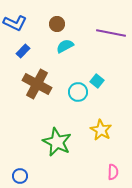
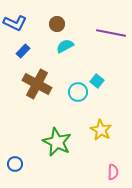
blue circle: moved 5 px left, 12 px up
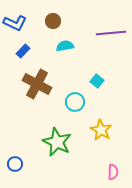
brown circle: moved 4 px left, 3 px up
purple line: rotated 16 degrees counterclockwise
cyan semicircle: rotated 18 degrees clockwise
cyan circle: moved 3 px left, 10 px down
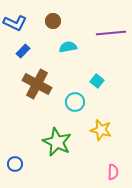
cyan semicircle: moved 3 px right, 1 px down
yellow star: rotated 15 degrees counterclockwise
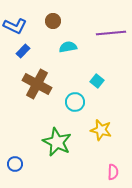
blue L-shape: moved 3 px down
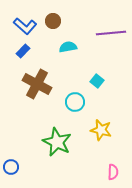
blue L-shape: moved 10 px right; rotated 15 degrees clockwise
blue circle: moved 4 px left, 3 px down
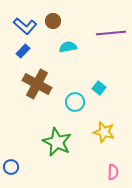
cyan square: moved 2 px right, 7 px down
yellow star: moved 3 px right, 2 px down
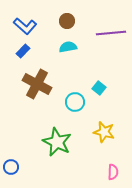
brown circle: moved 14 px right
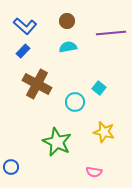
pink semicircle: moved 19 px left; rotated 98 degrees clockwise
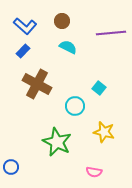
brown circle: moved 5 px left
cyan semicircle: rotated 36 degrees clockwise
cyan circle: moved 4 px down
